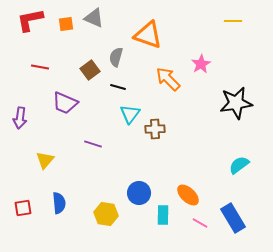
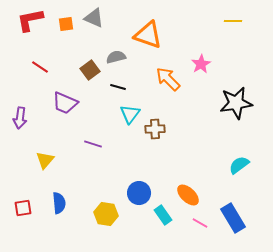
gray semicircle: rotated 60 degrees clockwise
red line: rotated 24 degrees clockwise
cyan rectangle: rotated 36 degrees counterclockwise
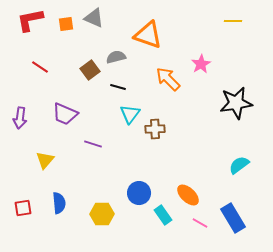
purple trapezoid: moved 11 px down
yellow hexagon: moved 4 px left; rotated 10 degrees counterclockwise
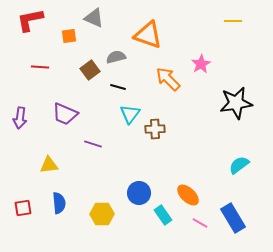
orange square: moved 3 px right, 12 px down
red line: rotated 30 degrees counterclockwise
yellow triangle: moved 4 px right, 5 px down; rotated 42 degrees clockwise
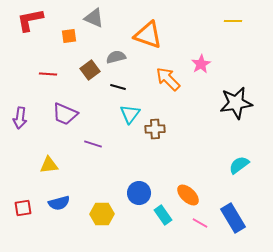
red line: moved 8 px right, 7 px down
blue semicircle: rotated 80 degrees clockwise
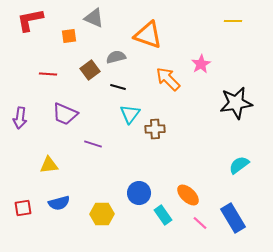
pink line: rotated 14 degrees clockwise
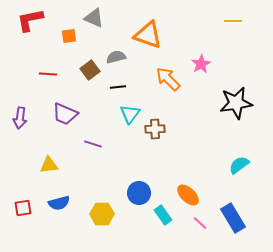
black line: rotated 21 degrees counterclockwise
